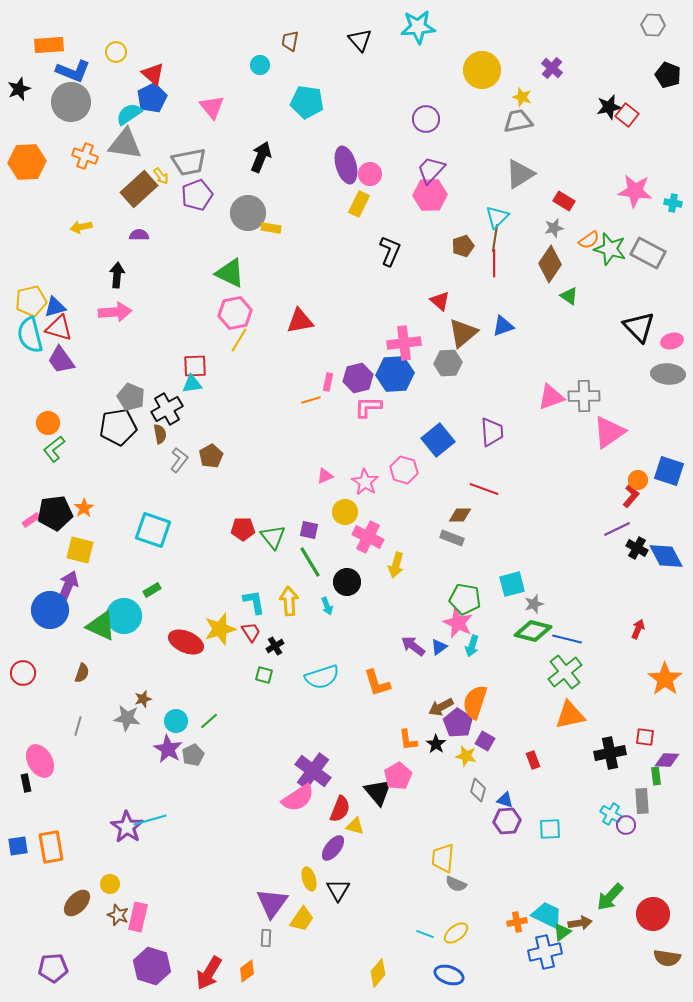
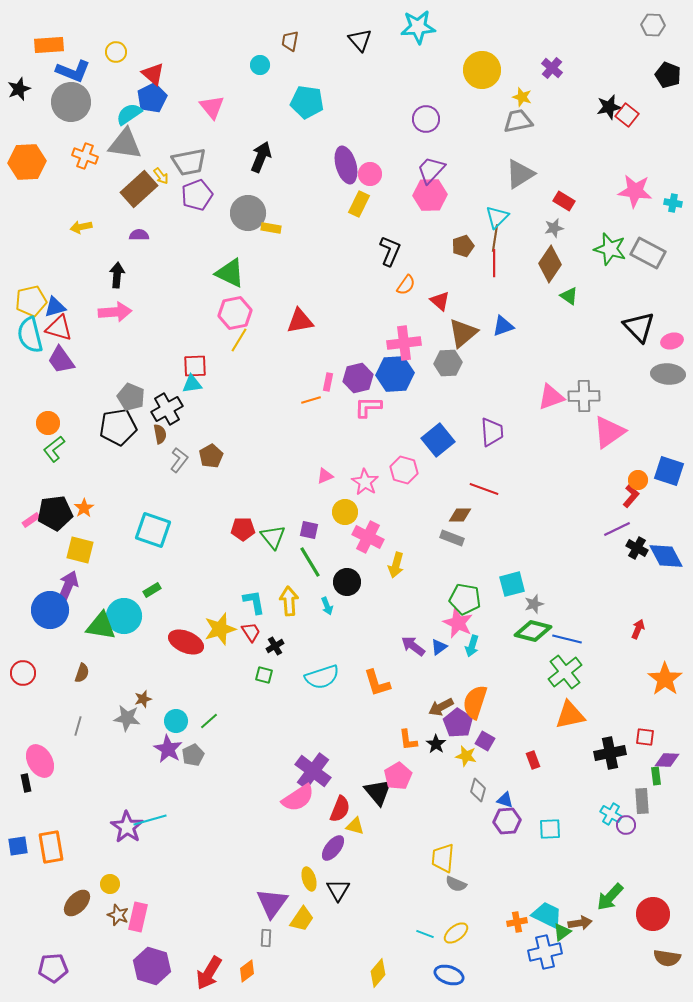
orange semicircle at (589, 240): moved 183 px left, 45 px down; rotated 20 degrees counterclockwise
green triangle at (101, 626): rotated 16 degrees counterclockwise
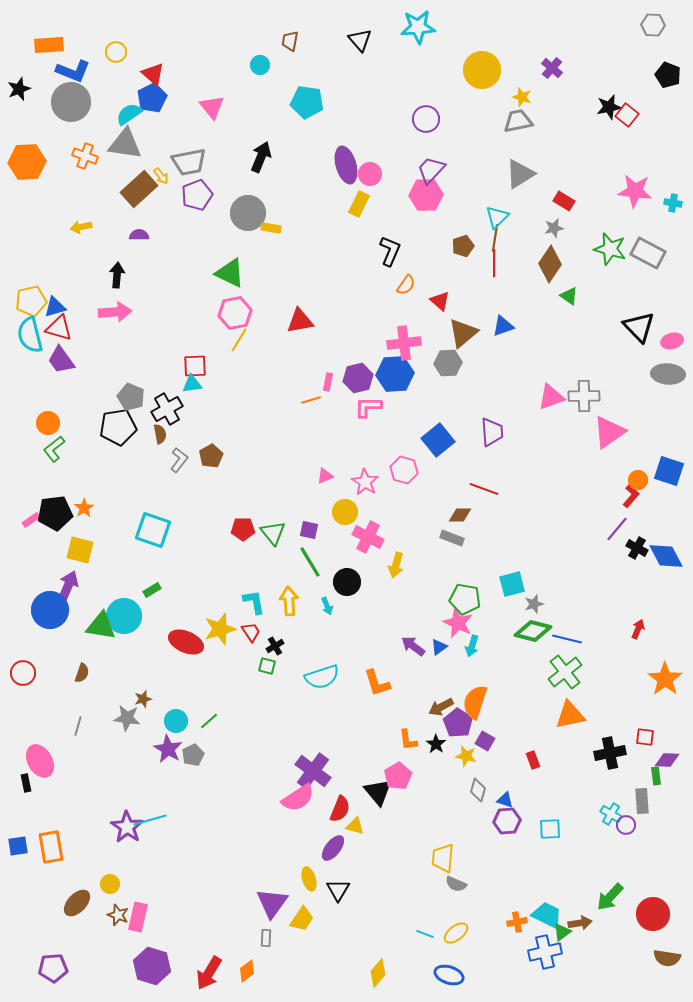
pink hexagon at (430, 195): moved 4 px left
purple line at (617, 529): rotated 24 degrees counterclockwise
green triangle at (273, 537): moved 4 px up
green square at (264, 675): moved 3 px right, 9 px up
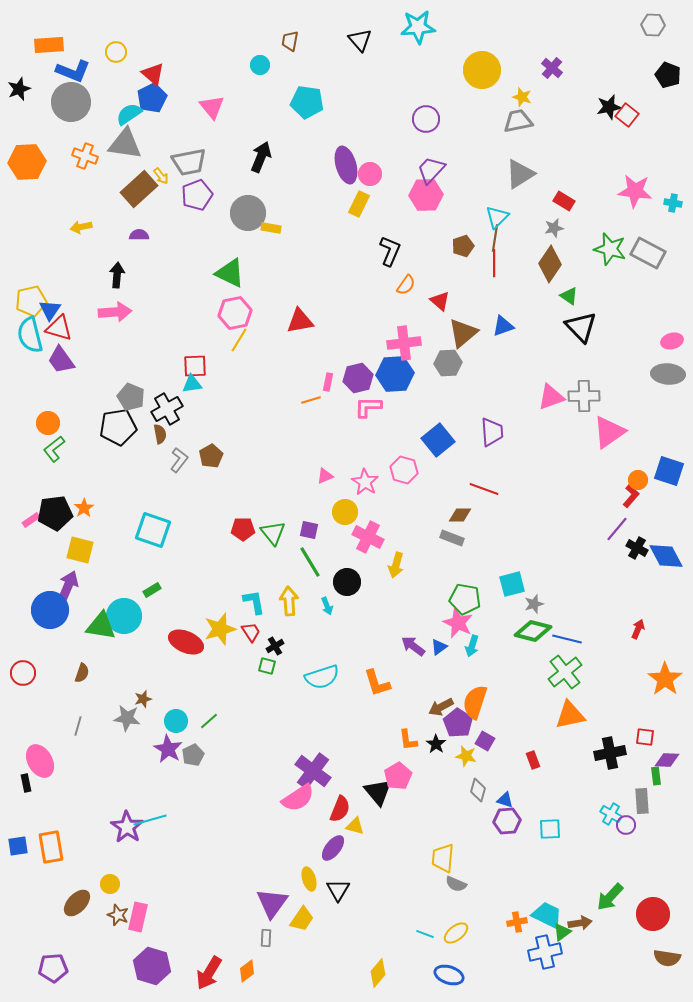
blue triangle at (55, 307): moved 5 px left, 3 px down; rotated 40 degrees counterclockwise
black triangle at (639, 327): moved 58 px left
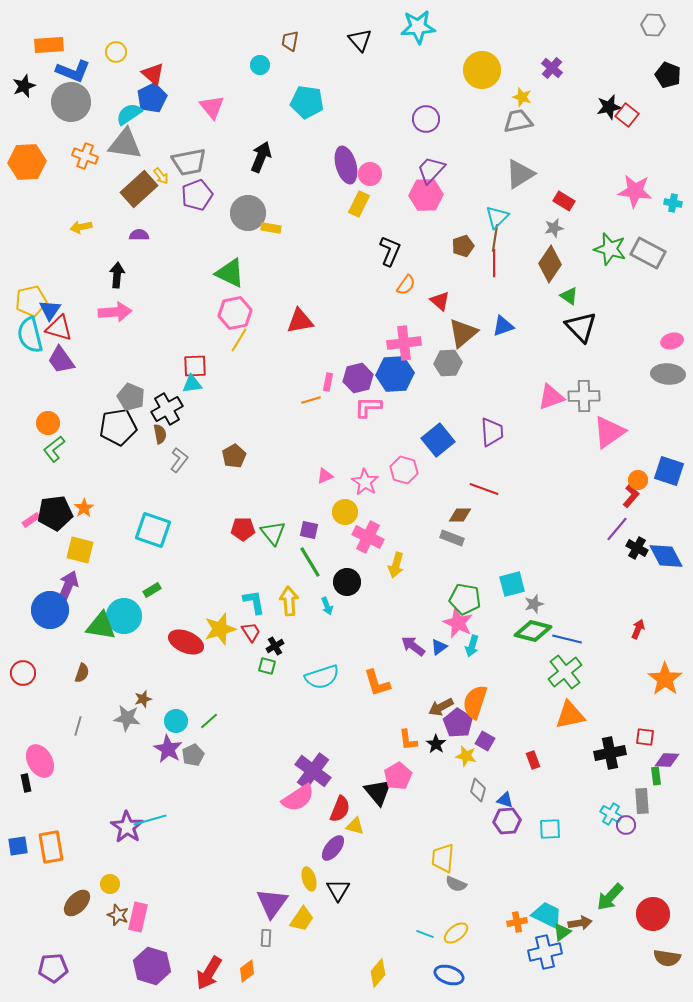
black star at (19, 89): moved 5 px right, 3 px up
brown pentagon at (211, 456): moved 23 px right
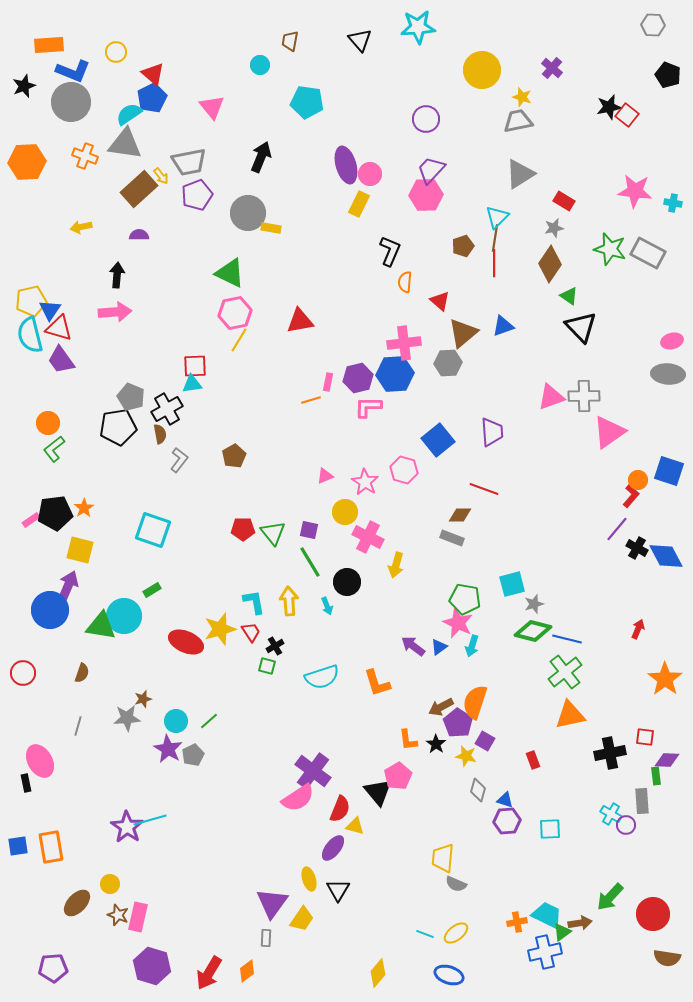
orange semicircle at (406, 285): moved 1 px left, 3 px up; rotated 150 degrees clockwise
gray star at (127, 718): rotated 12 degrees counterclockwise
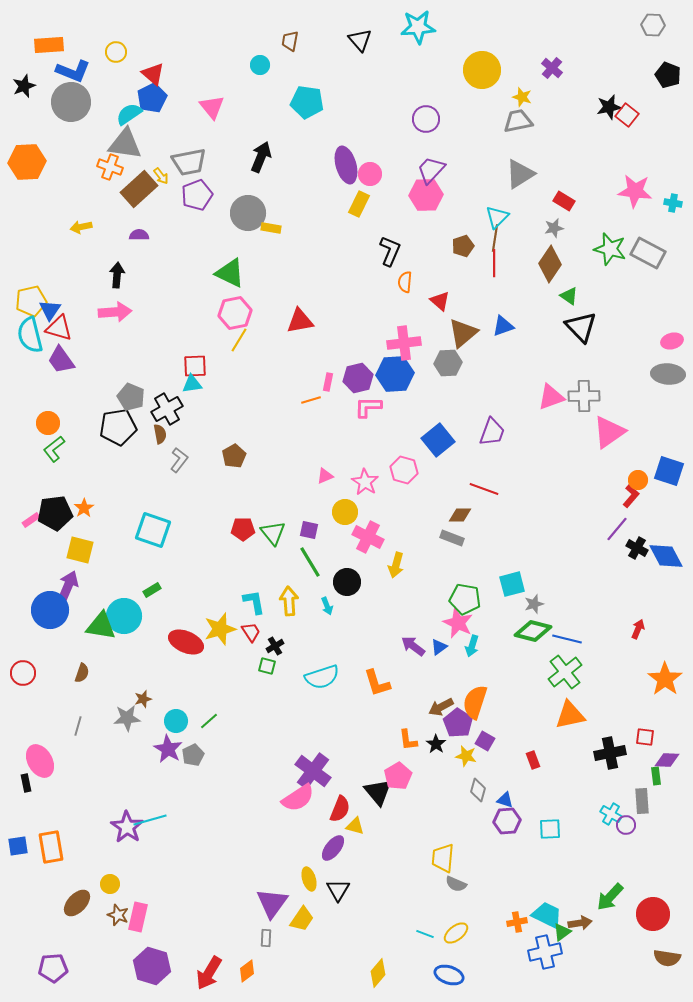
orange cross at (85, 156): moved 25 px right, 11 px down
purple trapezoid at (492, 432): rotated 24 degrees clockwise
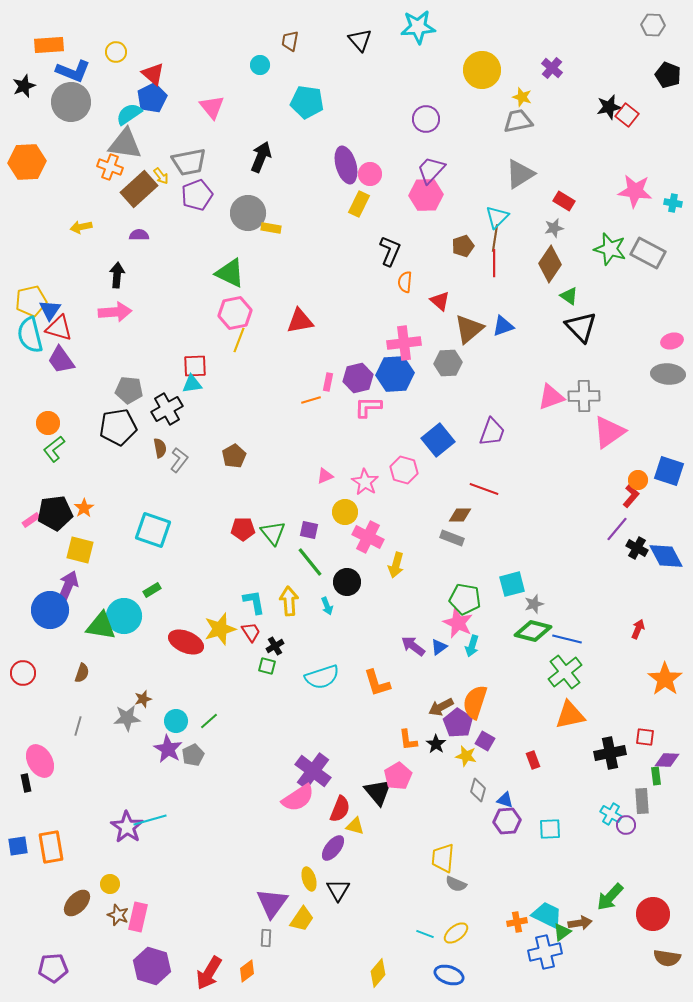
brown triangle at (463, 333): moved 6 px right, 4 px up
yellow line at (239, 340): rotated 10 degrees counterclockwise
gray pentagon at (131, 397): moved 2 px left, 7 px up; rotated 16 degrees counterclockwise
brown semicircle at (160, 434): moved 14 px down
green line at (310, 562): rotated 8 degrees counterclockwise
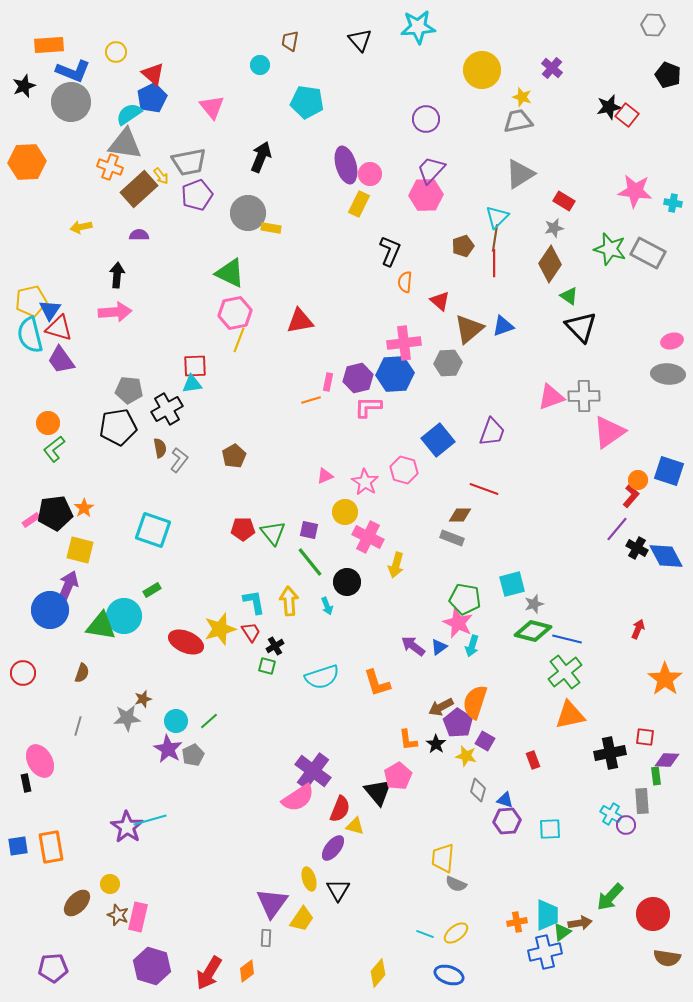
cyan trapezoid at (547, 915): rotated 64 degrees clockwise
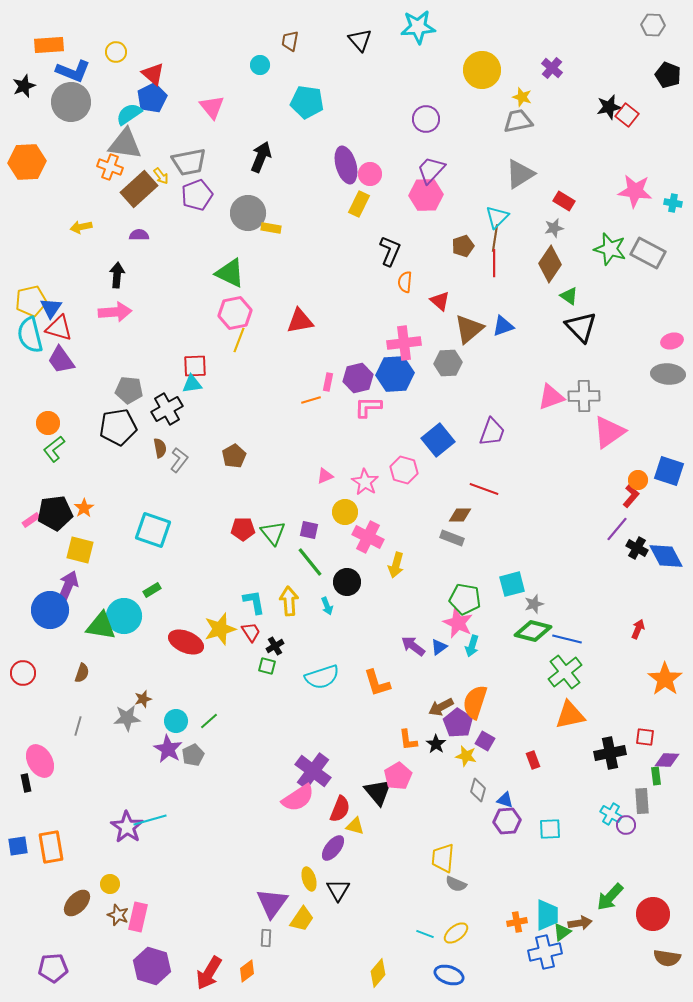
blue triangle at (50, 310): moved 1 px right, 2 px up
